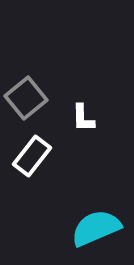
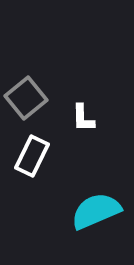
white rectangle: rotated 12 degrees counterclockwise
cyan semicircle: moved 17 px up
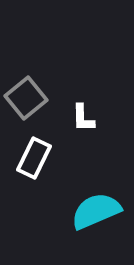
white rectangle: moved 2 px right, 2 px down
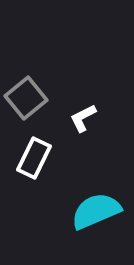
white L-shape: rotated 64 degrees clockwise
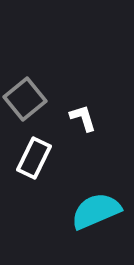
gray square: moved 1 px left, 1 px down
white L-shape: rotated 100 degrees clockwise
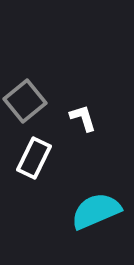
gray square: moved 2 px down
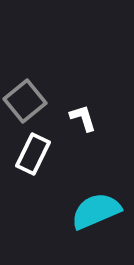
white rectangle: moved 1 px left, 4 px up
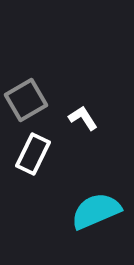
gray square: moved 1 px right, 1 px up; rotated 9 degrees clockwise
white L-shape: rotated 16 degrees counterclockwise
